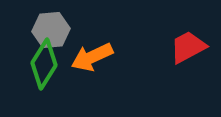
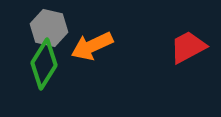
gray hexagon: moved 2 px left, 2 px up; rotated 18 degrees clockwise
orange arrow: moved 11 px up
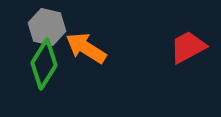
gray hexagon: moved 2 px left, 1 px up
orange arrow: moved 6 px left, 2 px down; rotated 57 degrees clockwise
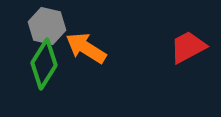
gray hexagon: moved 1 px up
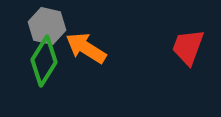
red trapezoid: rotated 42 degrees counterclockwise
green diamond: moved 3 px up
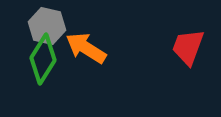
green diamond: moved 1 px left, 2 px up
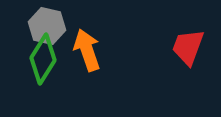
orange arrow: moved 1 px right, 2 px down; rotated 39 degrees clockwise
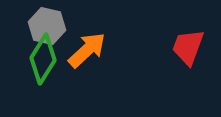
orange arrow: rotated 66 degrees clockwise
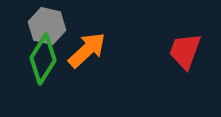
red trapezoid: moved 3 px left, 4 px down
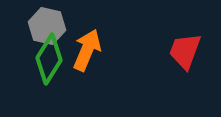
orange arrow: rotated 24 degrees counterclockwise
green diamond: moved 6 px right
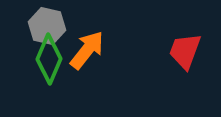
orange arrow: rotated 15 degrees clockwise
green diamond: rotated 9 degrees counterclockwise
